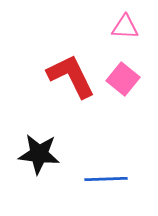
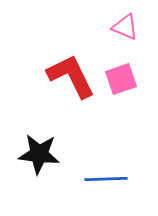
pink triangle: rotated 20 degrees clockwise
pink square: moved 2 px left; rotated 32 degrees clockwise
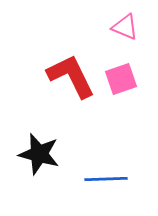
black star: rotated 9 degrees clockwise
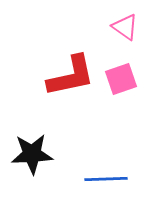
pink triangle: rotated 12 degrees clockwise
red L-shape: rotated 104 degrees clockwise
black star: moved 7 px left; rotated 18 degrees counterclockwise
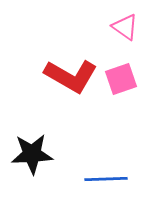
red L-shape: rotated 42 degrees clockwise
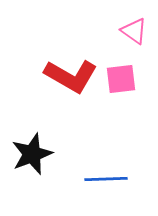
pink triangle: moved 9 px right, 4 px down
pink square: rotated 12 degrees clockwise
black star: rotated 18 degrees counterclockwise
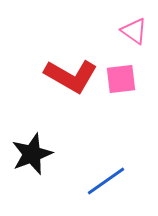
blue line: moved 2 px down; rotated 33 degrees counterclockwise
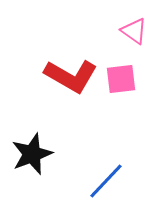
blue line: rotated 12 degrees counterclockwise
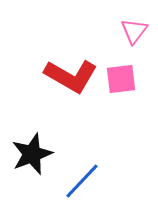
pink triangle: rotated 32 degrees clockwise
blue line: moved 24 px left
